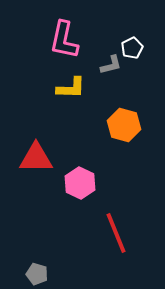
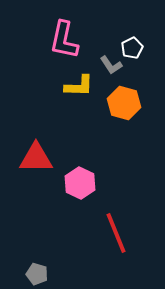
gray L-shape: rotated 70 degrees clockwise
yellow L-shape: moved 8 px right, 2 px up
orange hexagon: moved 22 px up
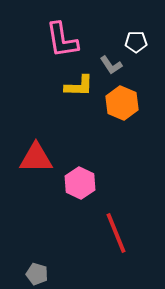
pink L-shape: moved 2 px left; rotated 21 degrees counterclockwise
white pentagon: moved 4 px right, 6 px up; rotated 25 degrees clockwise
orange hexagon: moved 2 px left; rotated 8 degrees clockwise
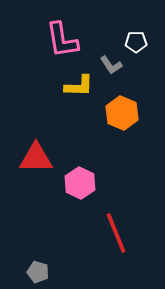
orange hexagon: moved 10 px down
gray pentagon: moved 1 px right, 2 px up
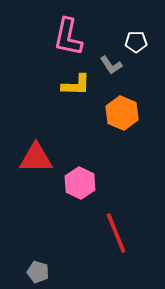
pink L-shape: moved 6 px right, 3 px up; rotated 21 degrees clockwise
yellow L-shape: moved 3 px left, 1 px up
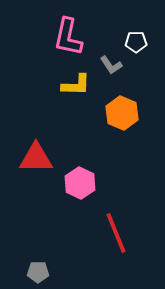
gray pentagon: rotated 15 degrees counterclockwise
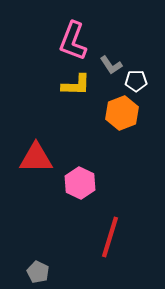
pink L-shape: moved 5 px right, 4 px down; rotated 9 degrees clockwise
white pentagon: moved 39 px down
orange hexagon: rotated 16 degrees clockwise
red line: moved 6 px left, 4 px down; rotated 39 degrees clockwise
gray pentagon: rotated 25 degrees clockwise
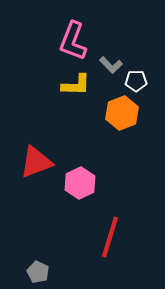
gray L-shape: rotated 10 degrees counterclockwise
red triangle: moved 4 px down; rotated 21 degrees counterclockwise
pink hexagon: rotated 8 degrees clockwise
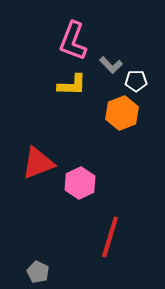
yellow L-shape: moved 4 px left
red triangle: moved 2 px right, 1 px down
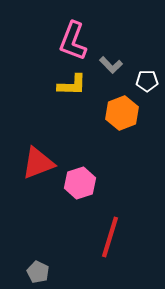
white pentagon: moved 11 px right
pink hexagon: rotated 8 degrees clockwise
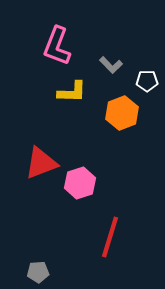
pink L-shape: moved 16 px left, 5 px down
yellow L-shape: moved 7 px down
red triangle: moved 3 px right
gray pentagon: rotated 30 degrees counterclockwise
